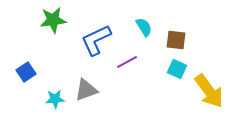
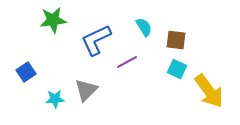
gray triangle: rotated 25 degrees counterclockwise
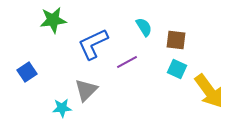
blue L-shape: moved 3 px left, 4 px down
blue square: moved 1 px right
cyan star: moved 7 px right, 9 px down
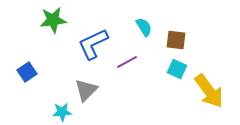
cyan star: moved 4 px down
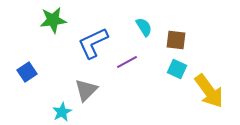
blue L-shape: moved 1 px up
cyan star: rotated 24 degrees counterclockwise
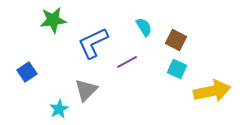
brown square: rotated 20 degrees clockwise
yellow arrow: moved 3 px right; rotated 66 degrees counterclockwise
cyan star: moved 3 px left, 3 px up
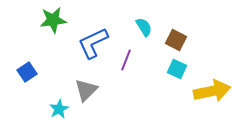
purple line: moved 1 px left, 2 px up; rotated 40 degrees counterclockwise
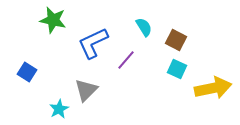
green star: rotated 20 degrees clockwise
purple line: rotated 20 degrees clockwise
blue square: rotated 24 degrees counterclockwise
yellow arrow: moved 1 px right, 3 px up
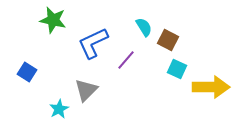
brown square: moved 8 px left
yellow arrow: moved 2 px left, 1 px up; rotated 12 degrees clockwise
